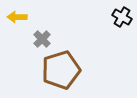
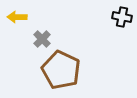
black cross: rotated 18 degrees counterclockwise
brown pentagon: rotated 30 degrees counterclockwise
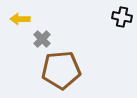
yellow arrow: moved 3 px right, 2 px down
brown pentagon: rotated 30 degrees counterclockwise
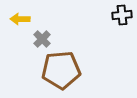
black cross: moved 2 px up; rotated 18 degrees counterclockwise
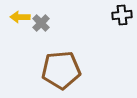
yellow arrow: moved 2 px up
gray cross: moved 1 px left, 16 px up
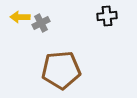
black cross: moved 15 px left, 1 px down
gray cross: rotated 18 degrees clockwise
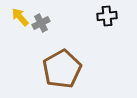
yellow arrow: rotated 48 degrees clockwise
brown pentagon: moved 1 px right, 1 px up; rotated 24 degrees counterclockwise
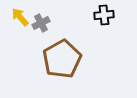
black cross: moved 3 px left, 1 px up
brown pentagon: moved 10 px up
